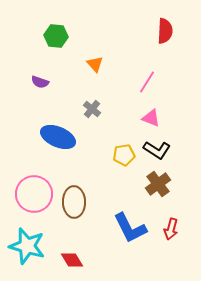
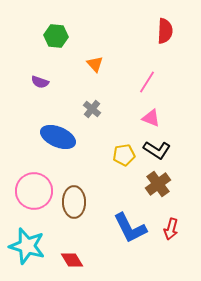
pink circle: moved 3 px up
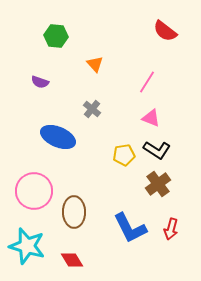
red semicircle: rotated 125 degrees clockwise
brown ellipse: moved 10 px down
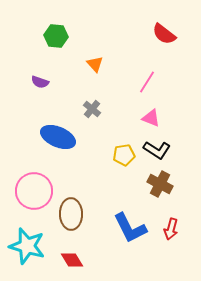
red semicircle: moved 1 px left, 3 px down
brown cross: moved 2 px right; rotated 25 degrees counterclockwise
brown ellipse: moved 3 px left, 2 px down
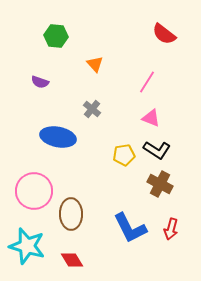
blue ellipse: rotated 12 degrees counterclockwise
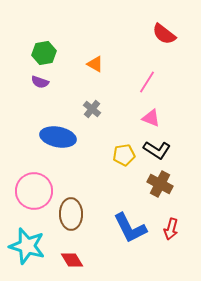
green hexagon: moved 12 px left, 17 px down; rotated 15 degrees counterclockwise
orange triangle: rotated 18 degrees counterclockwise
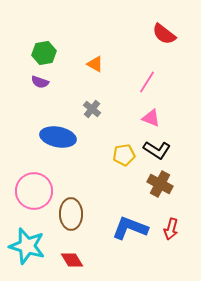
blue L-shape: rotated 138 degrees clockwise
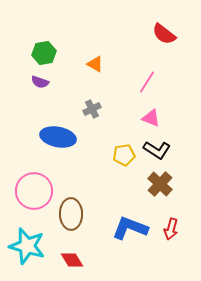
gray cross: rotated 24 degrees clockwise
brown cross: rotated 15 degrees clockwise
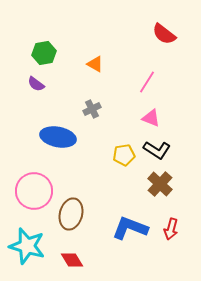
purple semicircle: moved 4 px left, 2 px down; rotated 18 degrees clockwise
brown ellipse: rotated 16 degrees clockwise
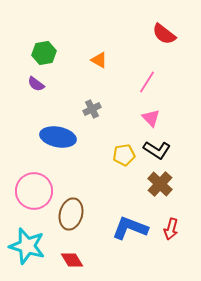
orange triangle: moved 4 px right, 4 px up
pink triangle: rotated 24 degrees clockwise
